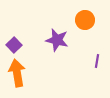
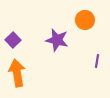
purple square: moved 1 px left, 5 px up
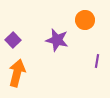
orange arrow: rotated 24 degrees clockwise
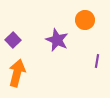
purple star: rotated 10 degrees clockwise
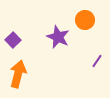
purple star: moved 1 px right, 3 px up
purple line: rotated 24 degrees clockwise
orange arrow: moved 1 px right, 1 px down
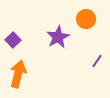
orange circle: moved 1 px right, 1 px up
purple star: rotated 20 degrees clockwise
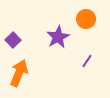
purple line: moved 10 px left
orange arrow: moved 1 px right, 1 px up; rotated 8 degrees clockwise
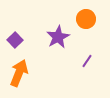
purple square: moved 2 px right
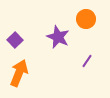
purple star: rotated 20 degrees counterclockwise
